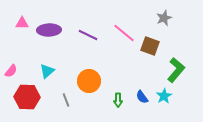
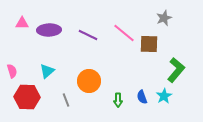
brown square: moved 1 px left, 2 px up; rotated 18 degrees counterclockwise
pink semicircle: moved 1 px right; rotated 56 degrees counterclockwise
blue semicircle: rotated 16 degrees clockwise
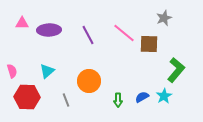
purple line: rotated 36 degrees clockwise
blue semicircle: rotated 80 degrees clockwise
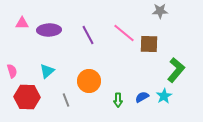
gray star: moved 4 px left, 7 px up; rotated 21 degrees clockwise
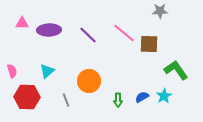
purple line: rotated 18 degrees counterclockwise
green L-shape: rotated 75 degrees counterclockwise
